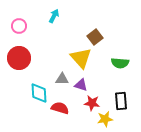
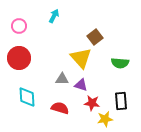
cyan diamond: moved 12 px left, 4 px down
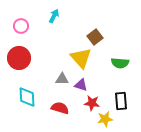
pink circle: moved 2 px right
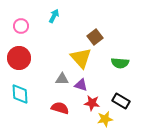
cyan diamond: moved 7 px left, 3 px up
black rectangle: rotated 54 degrees counterclockwise
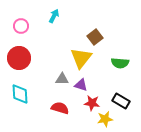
yellow triangle: rotated 20 degrees clockwise
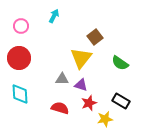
green semicircle: rotated 30 degrees clockwise
red star: moved 3 px left; rotated 28 degrees counterclockwise
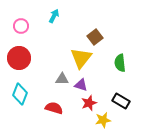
green semicircle: rotated 48 degrees clockwise
cyan diamond: rotated 25 degrees clockwise
red semicircle: moved 6 px left
yellow star: moved 2 px left, 1 px down
